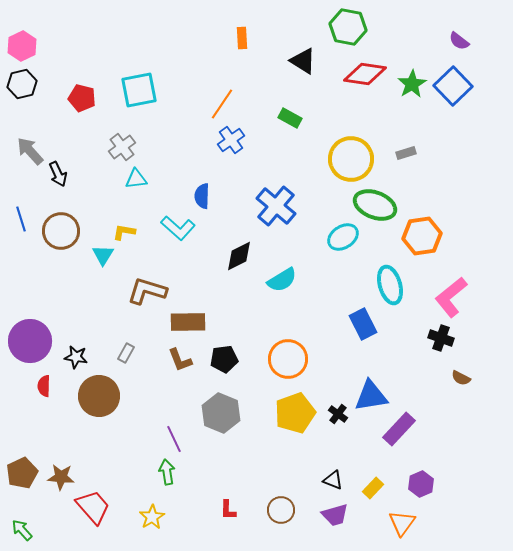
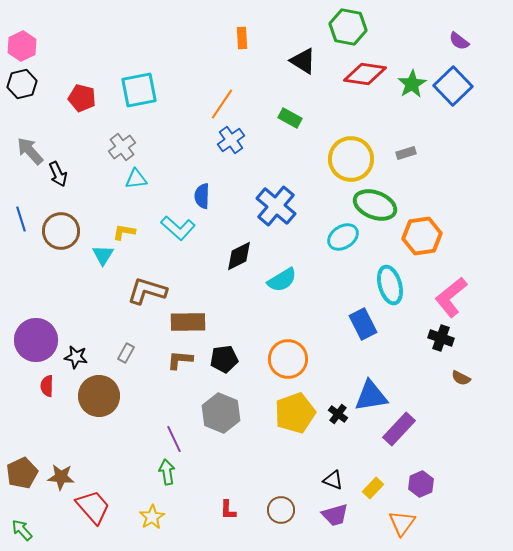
purple circle at (30, 341): moved 6 px right, 1 px up
brown L-shape at (180, 360): rotated 116 degrees clockwise
red semicircle at (44, 386): moved 3 px right
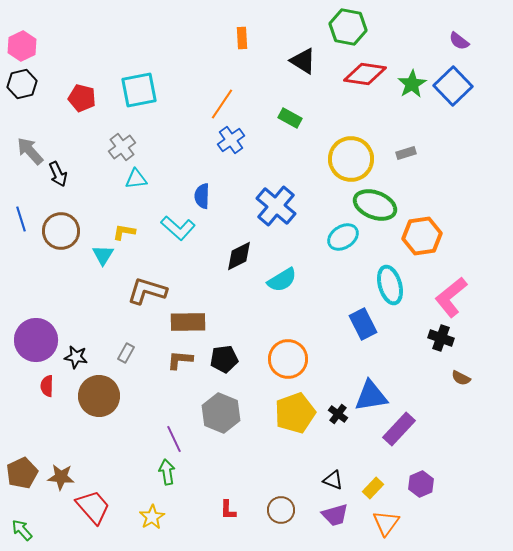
orange triangle at (402, 523): moved 16 px left
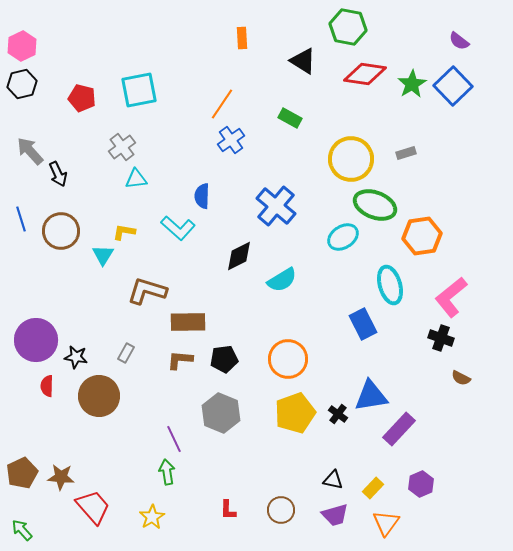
black triangle at (333, 480): rotated 10 degrees counterclockwise
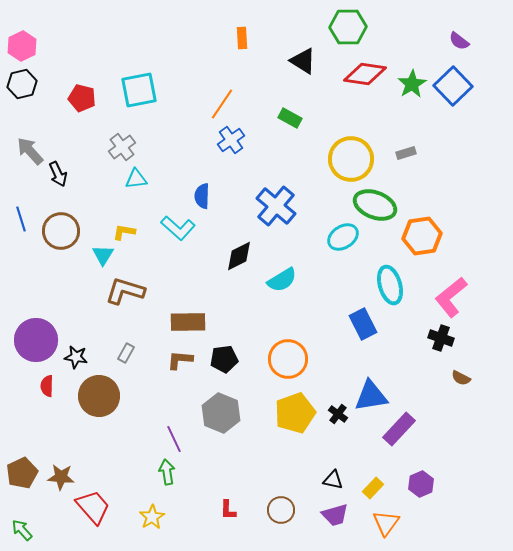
green hexagon at (348, 27): rotated 12 degrees counterclockwise
brown L-shape at (147, 291): moved 22 px left
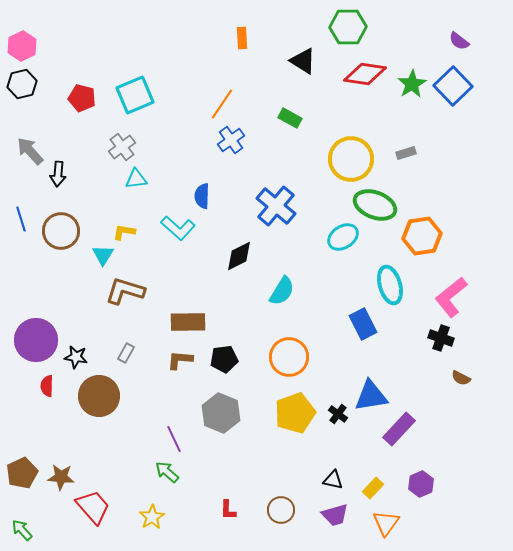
cyan square at (139, 90): moved 4 px left, 5 px down; rotated 12 degrees counterclockwise
black arrow at (58, 174): rotated 30 degrees clockwise
cyan semicircle at (282, 280): moved 11 px down; rotated 28 degrees counterclockwise
orange circle at (288, 359): moved 1 px right, 2 px up
green arrow at (167, 472): rotated 40 degrees counterclockwise
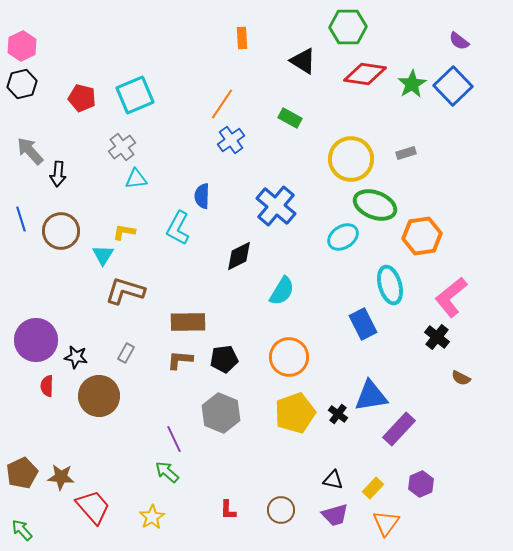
cyan L-shape at (178, 228): rotated 76 degrees clockwise
black cross at (441, 338): moved 4 px left, 1 px up; rotated 20 degrees clockwise
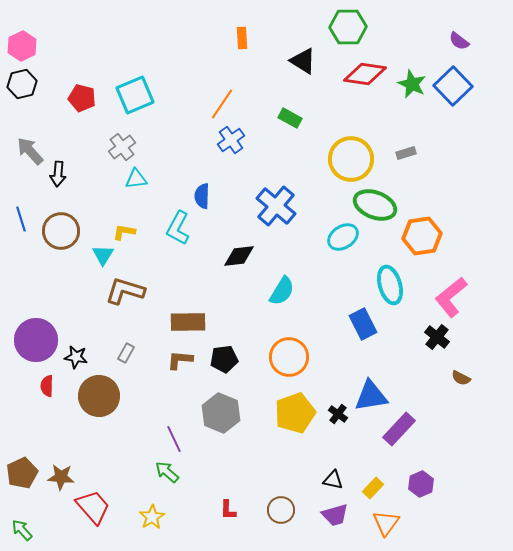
green star at (412, 84): rotated 16 degrees counterclockwise
black diamond at (239, 256): rotated 20 degrees clockwise
